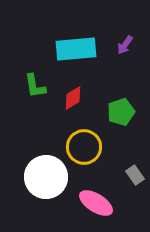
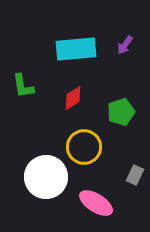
green L-shape: moved 12 px left
gray rectangle: rotated 60 degrees clockwise
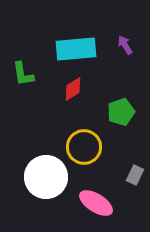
purple arrow: rotated 114 degrees clockwise
green L-shape: moved 12 px up
red diamond: moved 9 px up
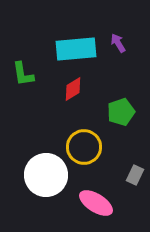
purple arrow: moved 7 px left, 2 px up
white circle: moved 2 px up
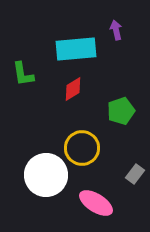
purple arrow: moved 2 px left, 13 px up; rotated 18 degrees clockwise
green pentagon: moved 1 px up
yellow circle: moved 2 px left, 1 px down
gray rectangle: moved 1 px up; rotated 12 degrees clockwise
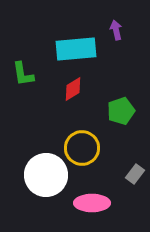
pink ellipse: moved 4 px left; rotated 32 degrees counterclockwise
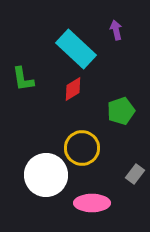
cyan rectangle: rotated 48 degrees clockwise
green L-shape: moved 5 px down
